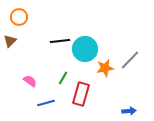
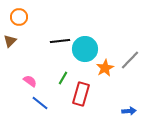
orange star: rotated 18 degrees counterclockwise
blue line: moved 6 px left; rotated 54 degrees clockwise
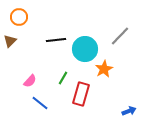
black line: moved 4 px left, 1 px up
gray line: moved 10 px left, 24 px up
orange star: moved 1 px left, 1 px down
pink semicircle: rotated 96 degrees clockwise
blue arrow: rotated 16 degrees counterclockwise
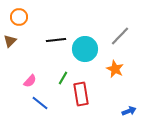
orange star: moved 11 px right; rotated 18 degrees counterclockwise
red rectangle: rotated 25 degrees counterclockwise
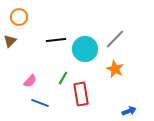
gray line: moved 5 px left, 3 px down
blue line: rotated 18 degrees counterclockwise
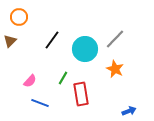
black line: moved 4 px left; rotated 48 degrees counterclockwise
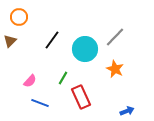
gray line: moved 2 px up
red rectangle: moved 3 px down; rotated 15 degrees counterclockwise
blue arrow: moved 2 px left
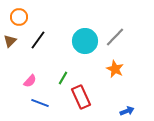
black line: moved 14 px left
cyan circle: moved 8 px up
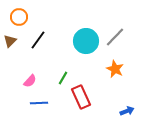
cyan circle: moved 1 px right
blue line: moved 1 px left; rotated 24 degrees counterclockwise
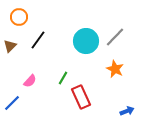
brown triangle: moved 5 px down
blue line: moved 27 px left; rotated 42 degrees counterclockwise
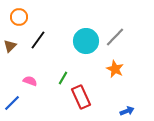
pink semicircle: rotated 112 degrees counterclockwise
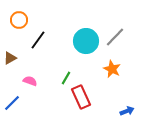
orange circle: moved 3 px down
brown triangle: moved 12 px down; rotated 16 degrees clockwise
orange star: moved 3 px left
green line: moved 3 px right
